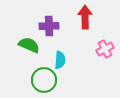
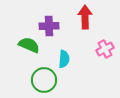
cyan semicircle: moved 4 px right, 1 px up
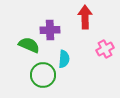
purple cross: moved 1 px right, 4 px down
green circle: moved 1 px left, 5 px up
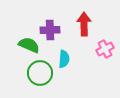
red arrow: moved 1 px left, 7 px down
green circle: moved 3 px left, 2 px up
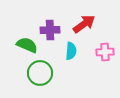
red arrow: rotated 55 degrees clockwise
green semicircle: moved 2 px left
pink cross: moved 3 px down; rotated 24 degrees clockwise
cyan semicircle: moved 7 px right, 8 px up
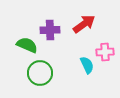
cyan semicircle: moved 16 px right, 14 px down; rotated 30 degrees counterclockwise
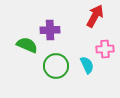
red arrow: moved 11 px right, 8 px up; rotated 25 degrees counterclockwise
pink cross: moved 3 px up
green circle: moved 16 px right, 7 px up
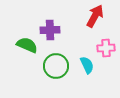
pink cross: moved 1 px right, 1 px up
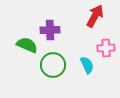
green circle: moved 3 px left, 1 px up
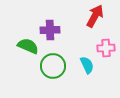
green semicircle: moved 1 px right, 1 px down
green circle: moved 1 px down
